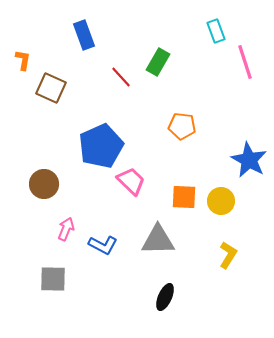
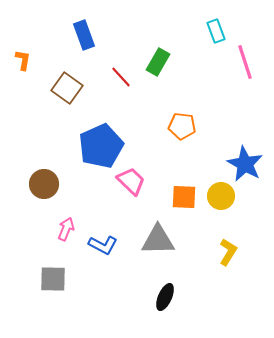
brown square: moved 16 px right; rotated 12 degrees clockwise
blue star: moved 4 px left, 4 px down
yellow circle: moved 5 px up
yellow L-shape: moved 3 px up
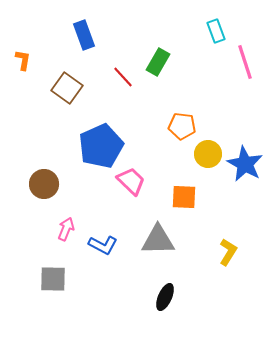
red line: moved 2 px right
yellow circle: moved 13 px left, 42 px up
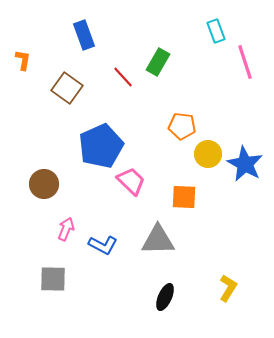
yellow L-shape: moved 36 px down
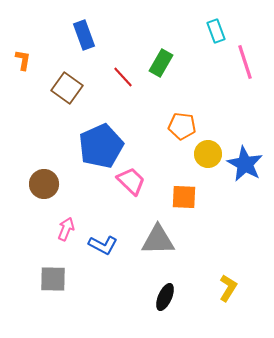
green rectangle: moved 3 px right, 1 px down
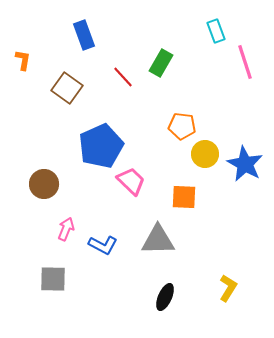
yellow circle: moved 3 px left
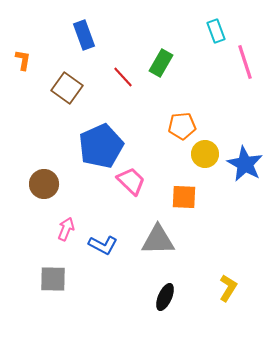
orange pentagon: rotated 12 degrees counterclockwise
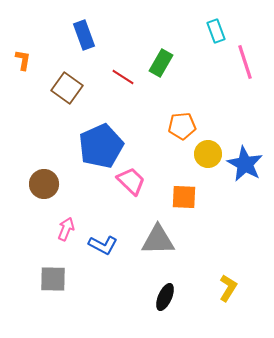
red line: rotated 15 degrees counterclockwise
yellow circle: moved 3 px right
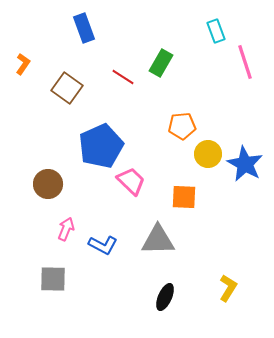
blue rectangle: moved 7 px up
orange L-shape: moved 4 px down; rotated 25 degrees clockwise
brown circle: moved 4 px right
